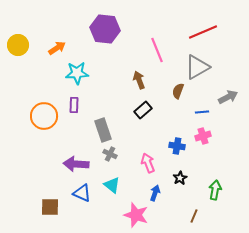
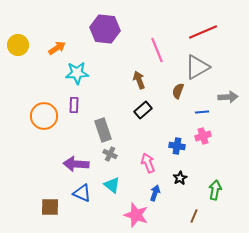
gray arrow: rotated 24 degrees clockwise
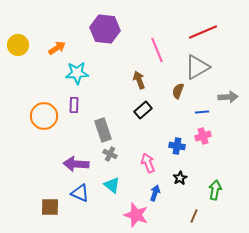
blue triangle: moved 2 px left
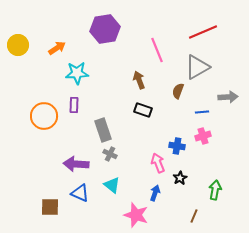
purple hexagon: rotated 16 degrees counterclockwise
black rectangle: rotated 60 degrees clockwise
pink arrow: moved 10 px right
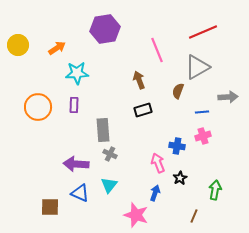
black rectangle: rotated 36 degrees counterclockwise
orange circle: moved 6 px left, 9 px up
gray rectangle: rotated 15 degrees clockwise
cyan triangle: moved 3 px left; rotated 30 degrees clockwise
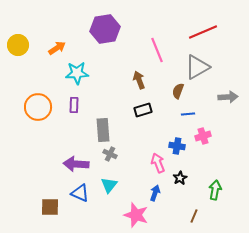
blue line: moved 14 px left, 2 px down
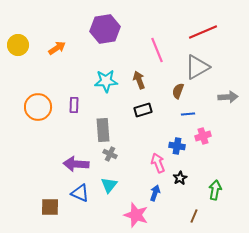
cyan star: moved 29 px right, 8 px down
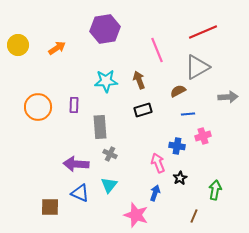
brown semicircle: rotated 42 degrees clockwise
gray rectangle: moved 3 px left, 3 px up
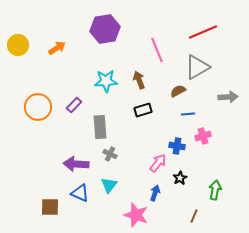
purple rectangle: rotated 42 degrees clockwise
pink arrow: rotated 60 degrees clockwise
